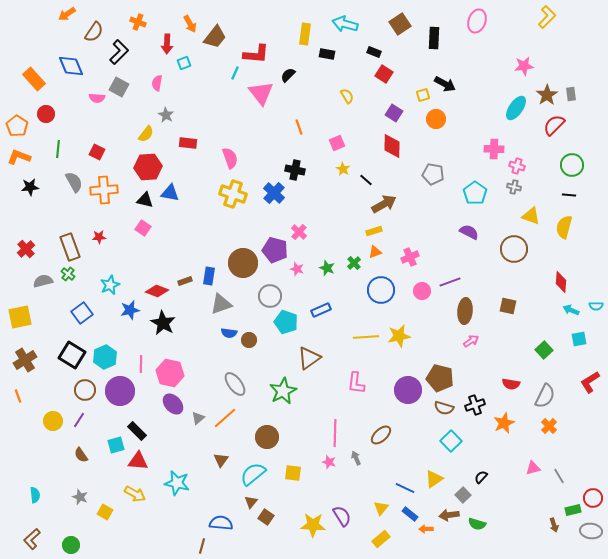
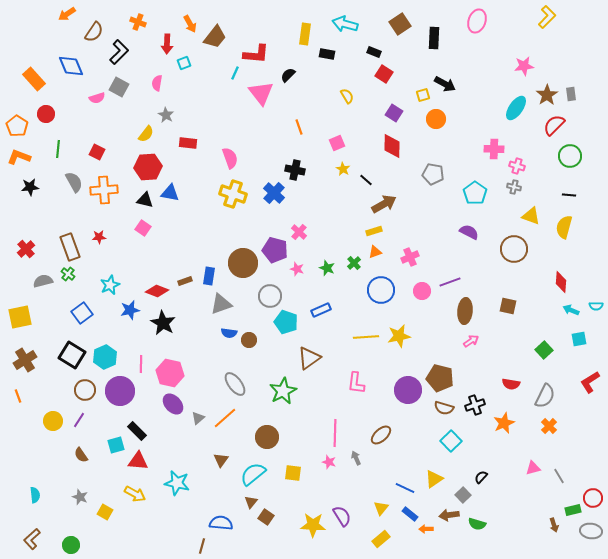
pink semicircle at (97, 98): rotated 21 degrees counterclockwise
green circle at (572, 165): moved 2 px left, 9 px up
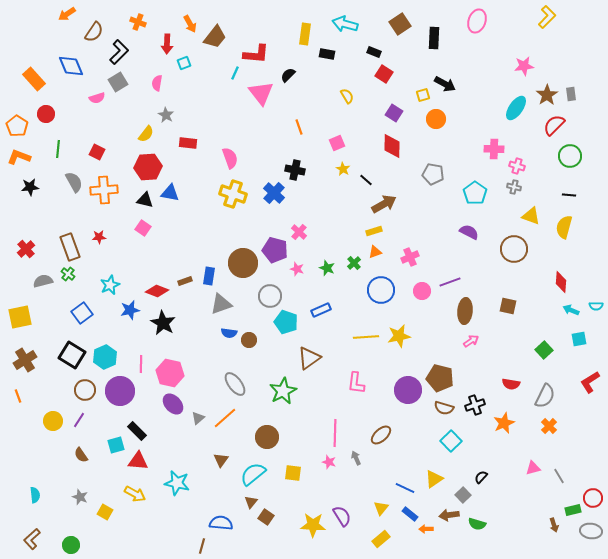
gray square at (119, 87): moved 1 px left, 5 px up; rotated 30 degrees clockwise
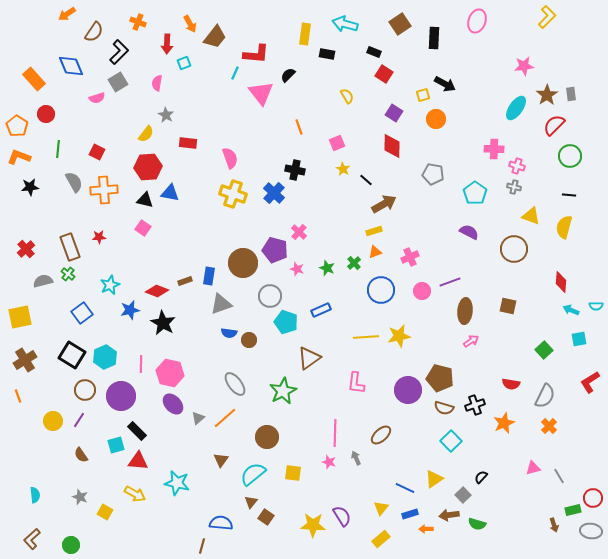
purple circle at (120, 391): moved 1 px right, 5 px down
blue rectangle at (410, 514): rotated 56 degrees counterclockwise
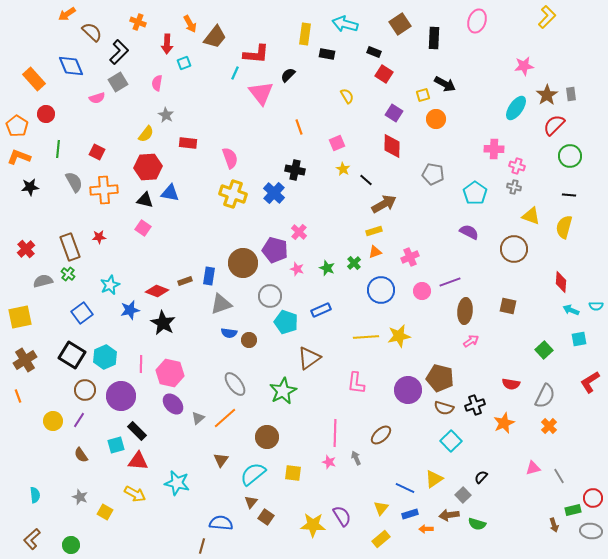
brown semicircle at (94, 32): moved 2 px left; rotated 80 degrees counterclockwise
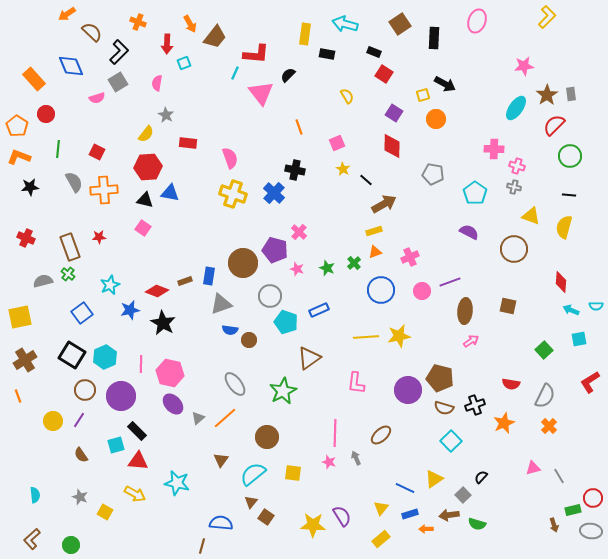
red cross at (26, 249): moved 11 px up; rotated 24 degrees counterclockwise
blue rectangle at (321, 310): moved 2 px left
blue semicircle at (229, 333): moved 1 px right, 3 px up
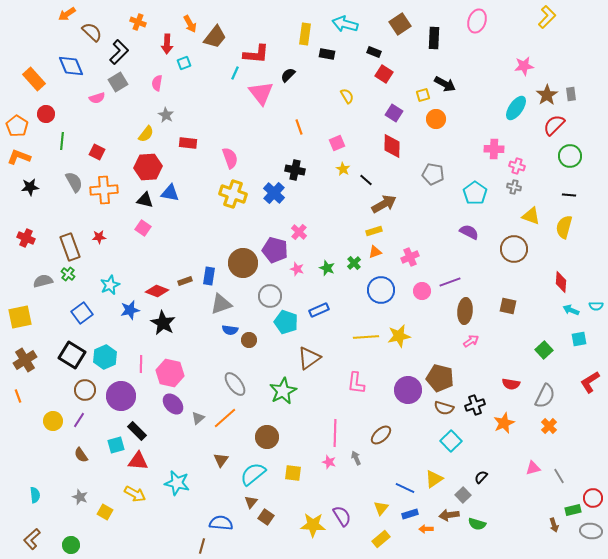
green line at (58, 149): moved 4 px right, 8 px up
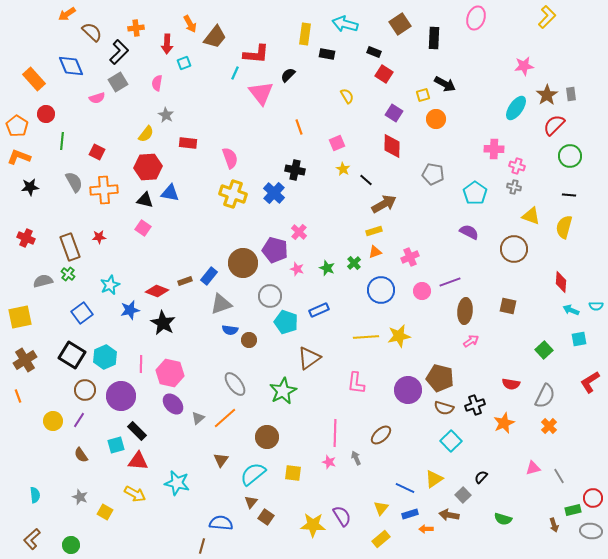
pink ellipse at (477, 21): moved 1 px left, 3 px up
orange cross at (138, 22): moved 2 px left, 6 px down; rotated 28 degrees counterclockwise
blue rectangle at (209, 276): rotated 30 degrees clockwise
brown arrow at (449, 515): rotated 18 degrees clockwise
green semicircle at (477, 524): moved 26 px right, 5 px up
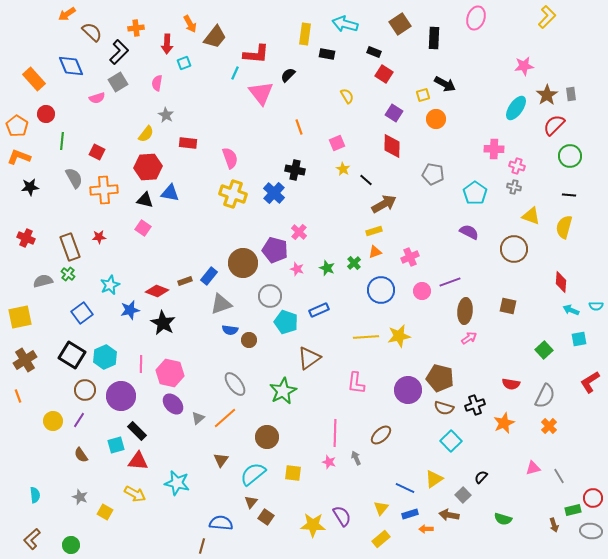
gray semicircle at (74, 182): moved 4 px up
pink arrow at (471, 341): moved 2 px left, 3 px up
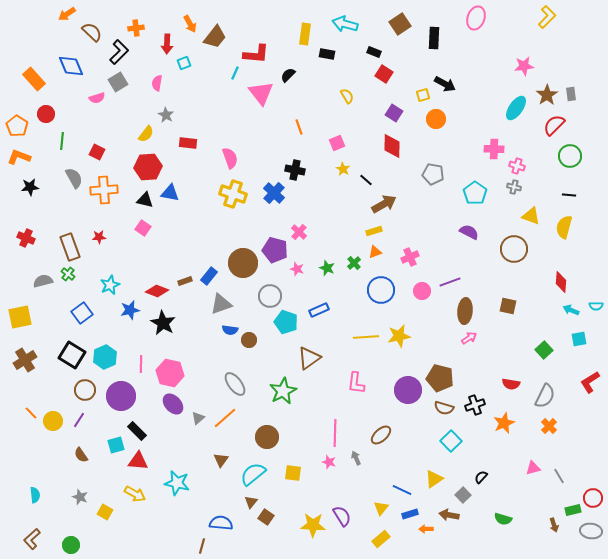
orange line at (18, 396): moved 13 px right, 17 px down; rotated 24 degrees counterclockwise
blue line at (405, 488): moved 3 px left, 2 px down
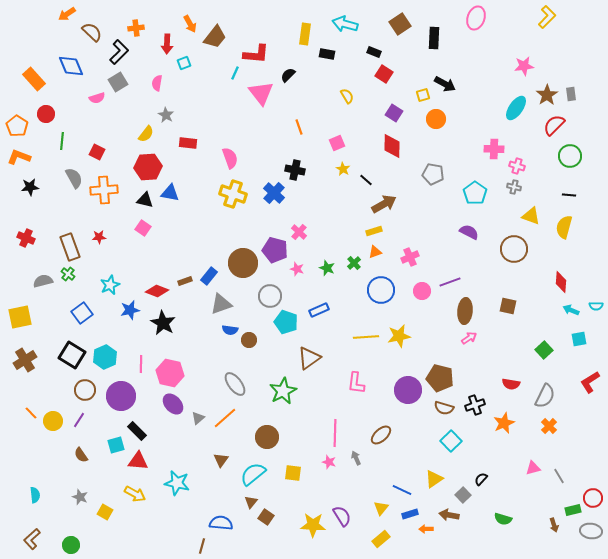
black semicircle at (481, 477): moved 2 px down
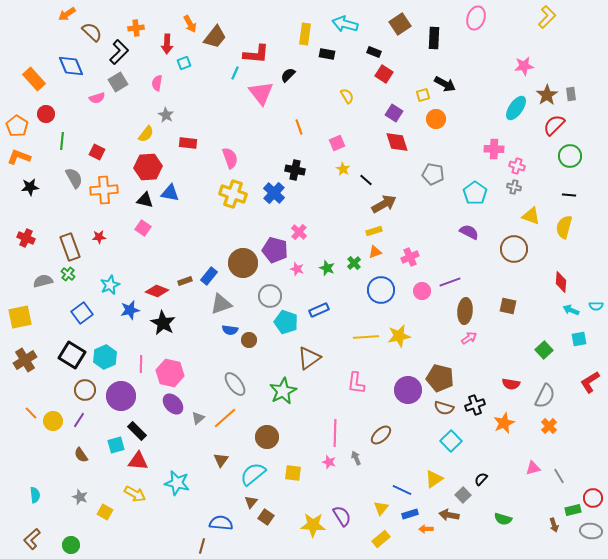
red diamond at (392, 146): moved 5 px right, 4 px up; rotated 20 degrees counterclockwise
